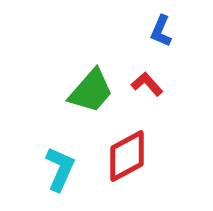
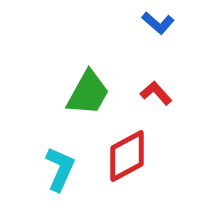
blue L-shape: moved 3 px left, 8 px up; rotated 72 degrees counterclockwise
red L-shape: moved 9 px right, 9 px down
green trapezoid: moved 3 px left, 2 px down; rotated 12 degrees counterclockwise
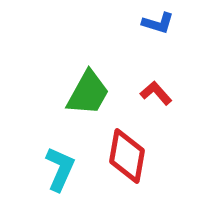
blue L-shape: rotated 24 degrees counterclockwise
red diamond: rotated 52 degrees counterclockwise
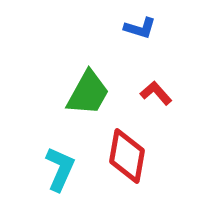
blue L-shape: moved 18 px left, 5 px down
